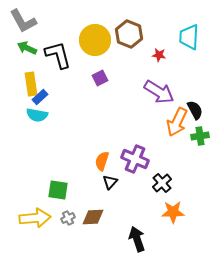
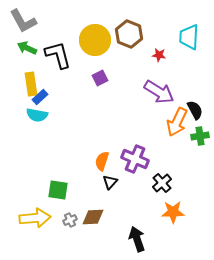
gray cross: moved 2 px right, 2 px down
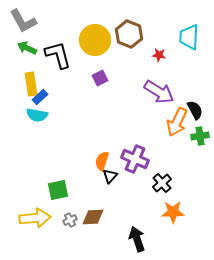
black triangle: moved 6 px up
green square: rotated 20 degrees counterclockwise
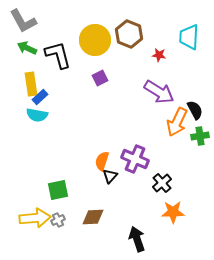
gray cross: moved 12 px left
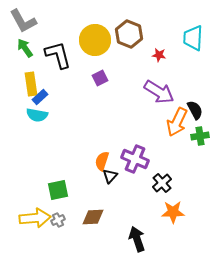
cyan trapezoid: moved 4 px right, 1 px down
green arrow: moved 2 px left; rotated 30 degrees clockwise
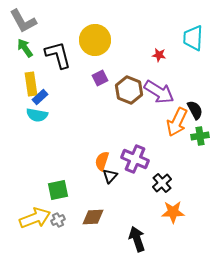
brown hexagon: moved 56 px down
yellow arrow: rotated 16 degrees counterclockwise
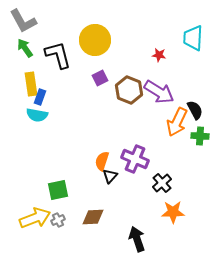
blue rectangle: rotated 28 degrees counterclockwise
green cross: rotated 12 degrees clockwise
